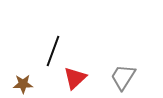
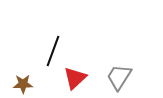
gray trapezoid: moved 4 px left
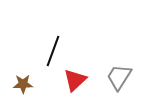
red triangle: moved 2 px down
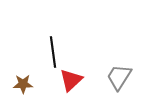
black line: moved 1 px down; rotated 28 degrees counterclockwise
red triangle: moved 4 px left
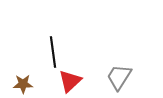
red triangle: moved 1 px left, 1 px down
